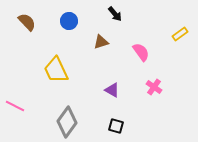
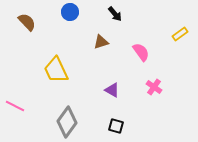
blue circle: moved 1 px right, 9 px up
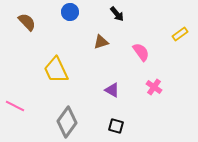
black arrow: moved 2 px right
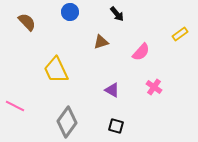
pink semicircle: rotated 78 degrees clockwise
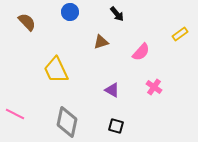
pink line: moved 8 px down
gray diamond: rotated 24 degrees counterclockwise
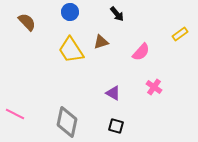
yellow trapezoid: moved 15 px right, 20 px up; rotated 8 degrees counterclockwise
purple triangle: moved 1 px right, 3 px down
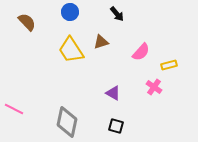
yellow rectangle: moved 11 px left, 31 px down; rotated 21 degrees clockwise
pink line: moved 1 px left, 5 px up
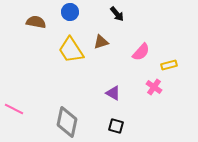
brown semicircle: moved 9 px right; rotated 36 degrees counterclockwise
